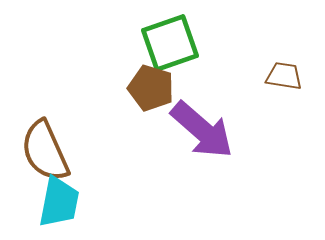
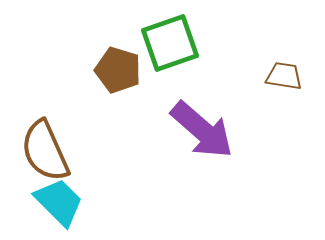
brown pentagon: moved 33 px left, 18 px up
cyan trapezoid: rotated 56 degrees counterclockwise
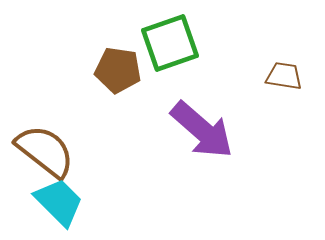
brown pentagon: rotated 9 degrees counterclockwise
brown semicircle: rotated 152 degrees clockwise
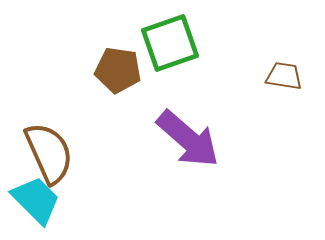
purple arrow: moved 14 px left, 9 px down
brown semicircle: moved 4 px right, 2 px down; rotated 28 degrees clockwise
cyan trapezoid: moved 23 px left, 2 px up
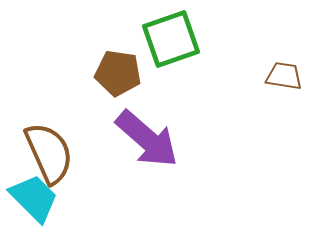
green square: moved 1 px right, 4 px up
brown pentagon: moved 3 px down
purple arrow: moved 41 px left
cyan trapezoid: moved 2 px left, 2 px up
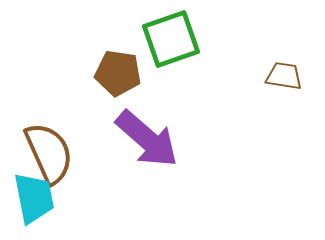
cyan trapezoid: rotated 34 degrees clockwise
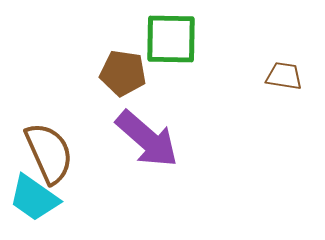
green square: rotated 20 degrees clockwise
brown pentagon: moved 5 px right
cyan trapezoid: rotated 136 degrees clockwise
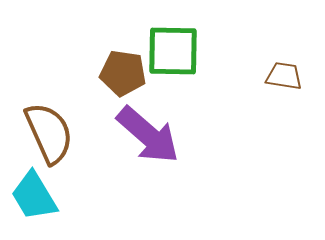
green square: moved 2 px right, 12 px down
purple arrow: moved 1 px right, 4 px up
brown semicircle: moved 20 px up
cyan trapezoid: moved 2 px up; rotated 24 degrees clockwise
